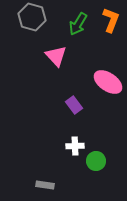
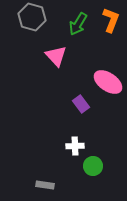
purple rectangle: moved 7 px right, 1 px up
green circle: moved 3 px left, 5 px down
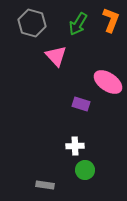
gray hexagon: moved 6 px down
purple rectangle: rotated 36 degrees counterclockwise
green circle: moved 8 px left, 4 px down
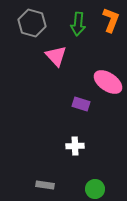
green arrow: rotated 25 degrees counterclockwise
green circle: moved 10 px right, 19 px down
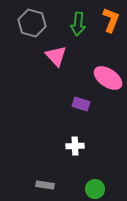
pink ellipse: moved 4 px up
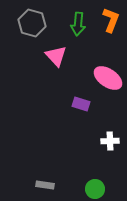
white cross: moved 35 px right, 5 px up
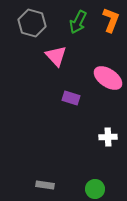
green arrow: moved 2 px up; rotated 20 degrees clockwise
purple rectangle: moved 10 px left, 6 px up
white cross: moved 2 px left, 4 px up
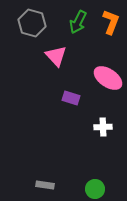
orange L-shape: moved 2 px down
white cross: moved 5 px left, 10 px up
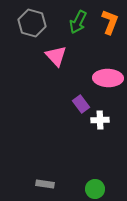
orange L-shape: moved 1 px left
pink ellipse: rotated 32 degrees counterclockwise
purple rectangle: moved 10 px right, 6 px down; rotated 36 degrees clockwise
white cross: moved 3 px left, 7 px up
gray rectangle: moved 1 px up
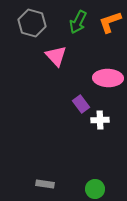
orange L-shape: rotated 130 degrees counterclockwise
